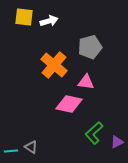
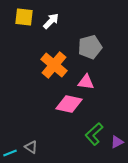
white arrow: moved 2 px right; rotated 30 degrees counterclockwise
green L-shape: moved 1 px down
cyan line: moved 1 px left, 2 px down; rotated 16 degrees counterclockwise
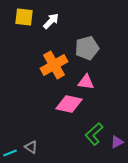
gray pentagon: moved 3 px left, 1 px down
orange cross: rotated 20 degrees clockwise
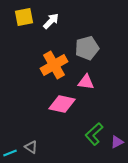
yellow square: rotated 18 degrees counterclockwise
pink diamond: moved 7 px left
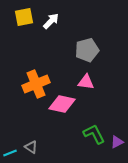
gray pentagon: moved 2 px down
orange cross: moved 18 px left, 19 px down; rotated 8 degrees clockwise
green L-shape: rotated 105 degrees clockwise
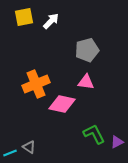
gray triangle: moved 2 px left
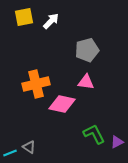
orange cross: rotated 8 degrees clockwise
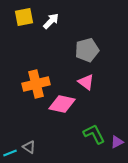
pink triangle: rotated 30 degrees clockwise
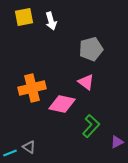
white arrow: rotated 120 degrees clockwise
gray pentagon: moved 4 px right, 1 px up
orange cross: moved 4 px left, 4 px down
green L-shape: moved 3 px left, 8 px up; rotated 70 degrees clockwise
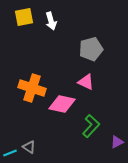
pink triangle: rotated 12 degrees counterclockwise
orange cross: rotated 32 degrees clockwise
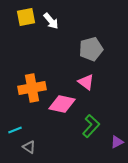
yellow square: moved 2 px right
white arrow: rotated 24 degrees counterclockwise
pink triangle: rotated 12 degrees clockwise
orange cross: rotated 28 degrees counterclockwise
cyan line: moved 5 px right, 23 px up
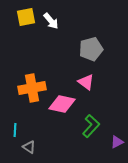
cyan line: rotated 64 degrees counterclockwise
